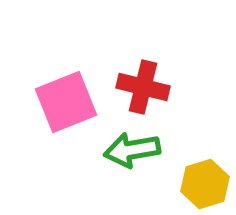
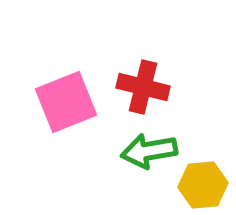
green arrow: moved 17 px right, 1 px down
yellow hexagon: moved 2 px left, 1 px down; rotated 12 degrees clockwise
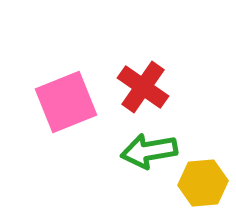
red cross: rotated 21 degrees clockwise
yellow hexagon: moved 2 px up
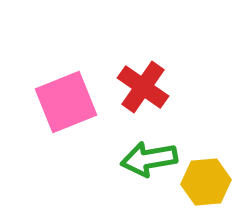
green arrow: moved 8 px down
yellow hexagon: moved 3 px right, 1 px up
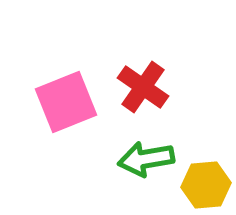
green arrow: moved 3 px left
yellow hexagon: moved 3 px down
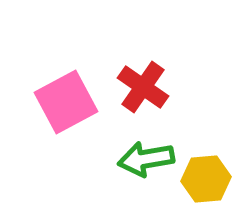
pink square: rotated 6 degrees counterclockwise
yellow hexagon: moved 6 px up
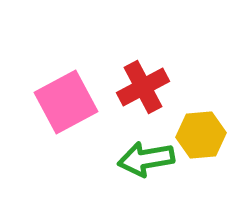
red cross: rotated 27 degrees clockwise
yellow hexagon: moved 5 px left, 44 px up
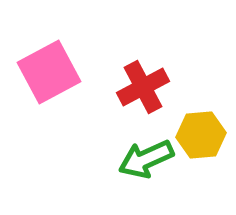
pink square: moved 17 px left, 30 px up
green arrow: rotated 14 degrees counterclockwise
